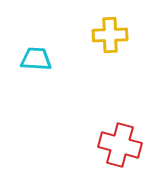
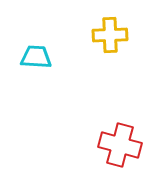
cyan trapezoid: moved 2 px up
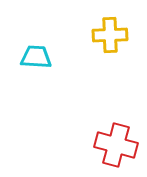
red cross: moved 4 px left
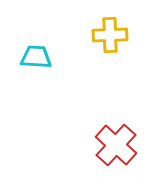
red cross: rotated 27 degrees clockwise
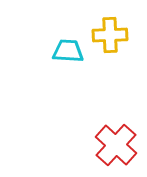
cyan trapezoid: moved 32 px right, 6 px up
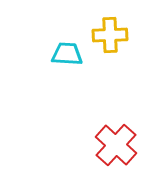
cyan trapezoid: moved 1 px left, 3 px down
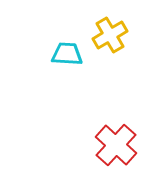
yellow cross: rotated 28 degrees counterclockwise
